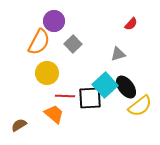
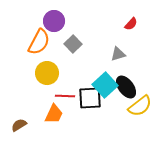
orange trapezoid: rotated 75 degrees clockwise
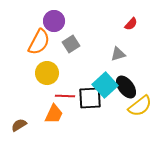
gray square: moved 2 px left; rotated 12 degrees clockwise
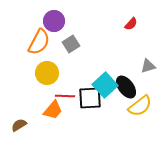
gray triangle: moved 30 px right, 12 px down
orange trapezoid: moved 1 px left, 4 px up; rotated 15 degrees clockwise
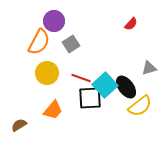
gray triangle: moved 1 px right, 2 px down
red line: moved 16 px right, 18 px up; rotated 18 degrees clockwise
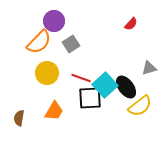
orange semicircle: rotated 16 degrees clockwise
orange trapezoid: moved 1 px right, 1 px down; rotated 10 degrees counterclockwise
brown semicircle: moved 7 px up; rotated 49 degrees counterclockwise
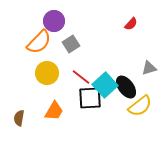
red line: moved 1 px up; rotated 18 degrees clockwise
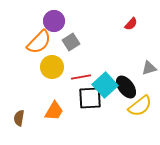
gray square: moved 2 px up
yellow circle: moved 5 px right, 6 px up
red line: rotated 48 degrees counterclockwise
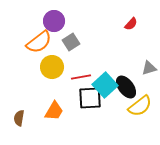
orange semicircle: rotated 8 degrees clockwise
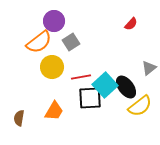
gray triangle: rotated 21 degrees counterclockwise
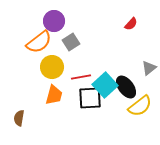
orange trapezoid: moved 16 px up; rotated 15 degrees counterclockwise
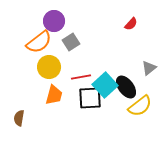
yellow circle: moved 3 px left
